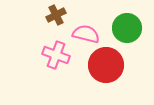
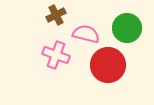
red circle: moved 2 px right
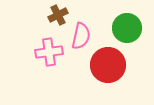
brown cross: moved 2 px right
pink semicircle: moved 5 px left, 2 px down; rotated 88 degrees clockwise
pink cross: moved 7 px left, 3 px up; rotated 28 degrees counterclockwise
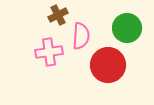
pink semicircle: rotated 8 degrees counterclockwise
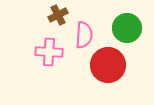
pink semicircle: moved 3 px right, 1 px up
pink cross: rotated 12 degrees clockwise
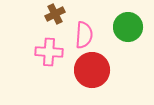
brown cross: moved 3 px left, 1 px up
green circle: moved 1 px right, 1 px up
red circle: moved 16 px left, 5 px down
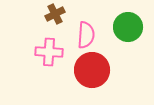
pink semicircle: moved 2 px right
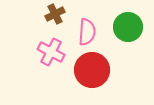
pink semicircle: moved 1 px right, 3 px up
pink cross: moved 2 px right; rotated 24 degrees clockwise
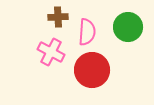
brown cross: moved 3 px right, 3 px down; rotated 24 degrees clockwise
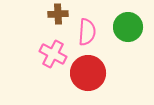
brown cross: moved 3 px up
pink cross: moved 2 px right, 2 px down
red circle: moved 4 px left, 3 px down
